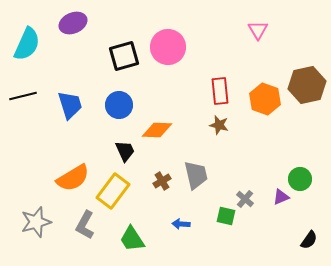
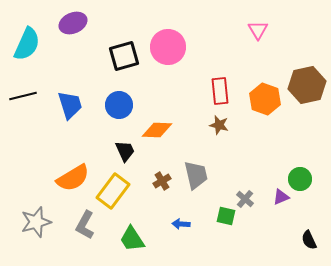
black semicircle: rotated 120 degrees clockwise
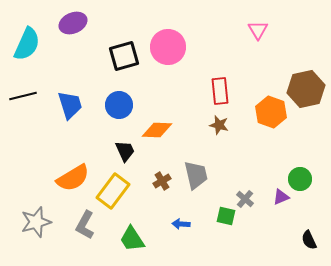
brown hexagon: moved 1 px left, 4 px down
orange hexagon: moved 6 px right, 13 px down
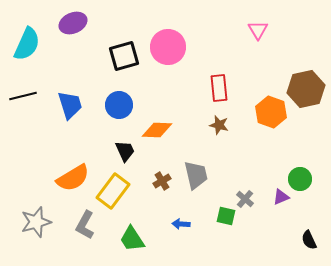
red rectangle: moved 1 px left, 3 px up
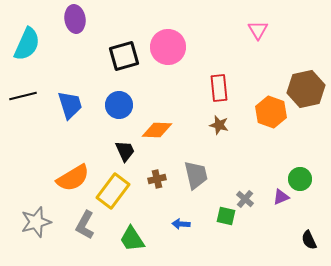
purple ellipse: moved 2 px right, 4 px up; rotated 76 degrees counterclockwise
brown cross: moved 5 px left, 2 px up; rotated 18 degrees clockwise
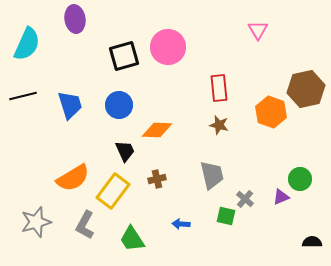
gray trapezoid: moved 16 px right
black semicircle: moved 3 px right, 2 px down; rotated 114 degrees clockwise
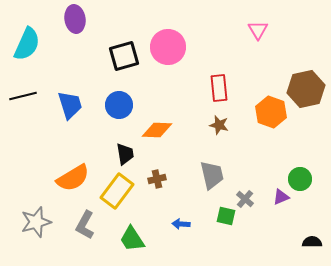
black trapezoid: moved 3 px down; rotated 15 degrees clockwise
yellow rectangle: moved 4 px right
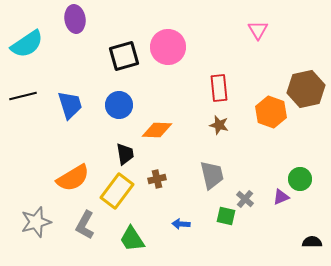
cyan semicircle: rotated 32 degrees clockwise
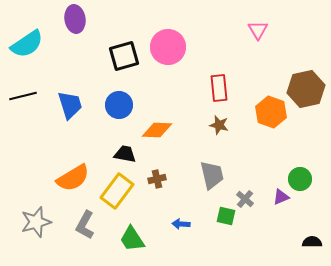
black trapezoid: rotated 70 degrees counterclockwise
